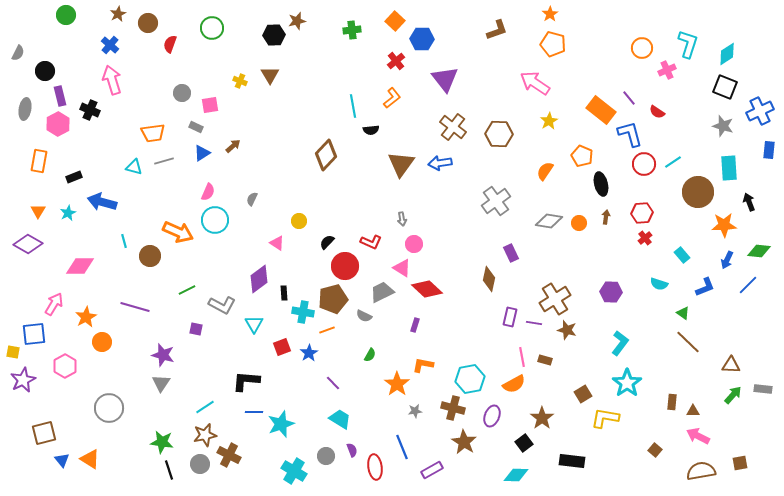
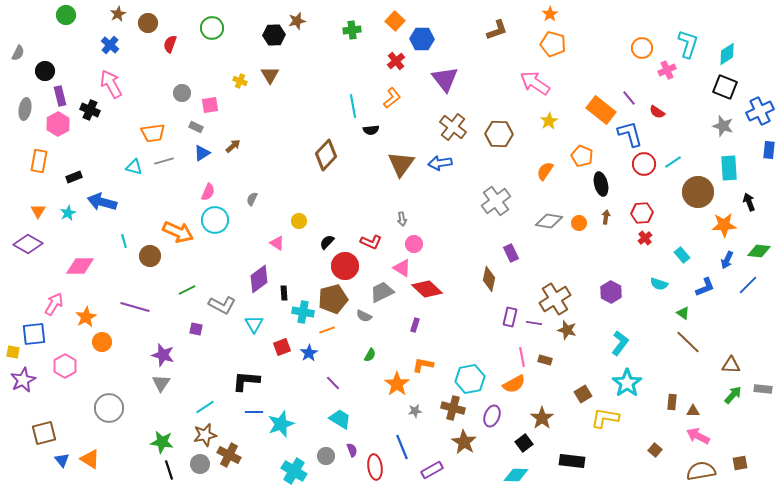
pink arrow at (112, 80): moved 1 px left, 4 px down; rotated 12 degrees counterclockwise
purple hexagon at (611, 292): rotated 25 degrees clockwise
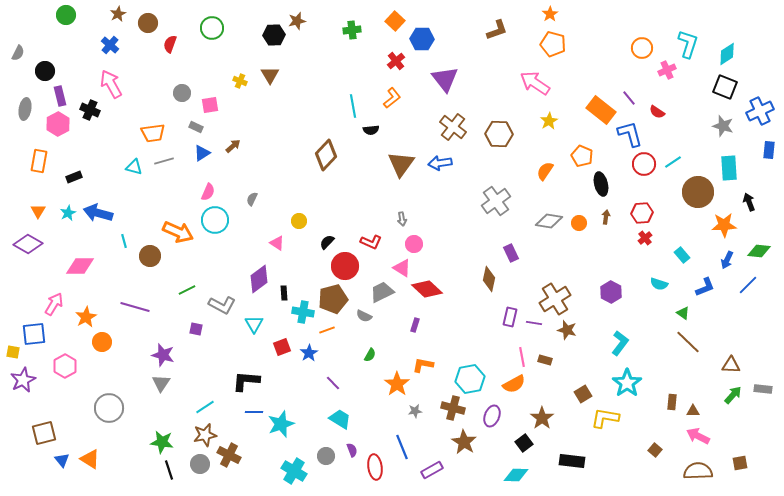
blue arrow at (102, 202): moved 4 px left, 11 px down
brown semicircle at (701, 471): moved 3 px left; rotated 8 degrees clockwise
